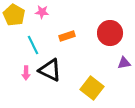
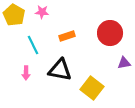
black triangle: moved 10 px right; rotated 15 degrees counterclockwise
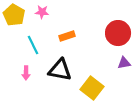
red circle: moved 8 px right
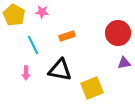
yellow square: rotated 30 degrees clockwise
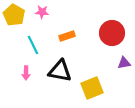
red circle: moved 6 px left
black triangle: moved 1 px down
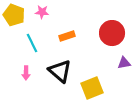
yellow pentagon: rotated 10 degrees counterclockwise
cyan line: moved 1 px left, 2 px up
black triangle: rotated 30 degrees clockwise
